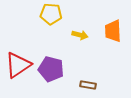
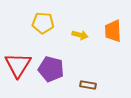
yellow pentagon: moved 8 px left, 9 px down
red triangle: rotated 24 degrees counterclockwise
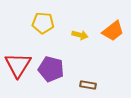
orange trapezoid: rotated 125 degrees counterclockwise
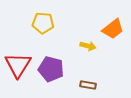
orange trapezoid: moved 2 px up
yellow arrow: moved 8 px right, 11 px down
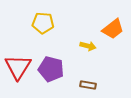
red triangle: moved 2 px down
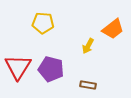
yellow arrow: rotated 105 degrees clockwise
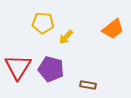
yellow arrow: moved 22 px left, 9 px up; rotated 14 degrees clockwise
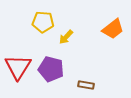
yellow pentagon: moved 1 px up
brown rectangle: moved 2 px left
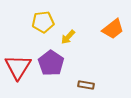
yellow pentagon: rotated 10 degrees counterclockwise
yellow arrow: moved 2 px right
purple pentagon: moved 6 px up; rotated 20 degrees clockwise
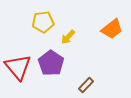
orange trapezoid: moved 1 px left
red triangle: rotated 12 degrees counterclockwise
brown rectangle: rotated 56 degrees counterclockwise
